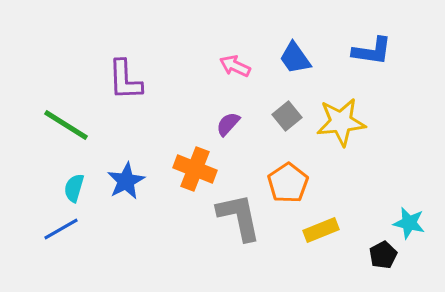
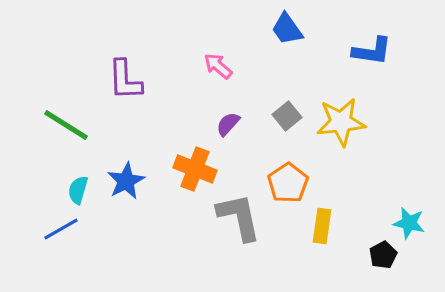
blue trapezoid: moved 8 px left, 29 px up
pink arrow: moved 17 px left; rotated 16 degrees clockwise
cyan semicircle: moved 4 px right, 2 px down
yellow rectangle: moved 1 px right, 4 px up; rotated 60 degrees counterclockwise
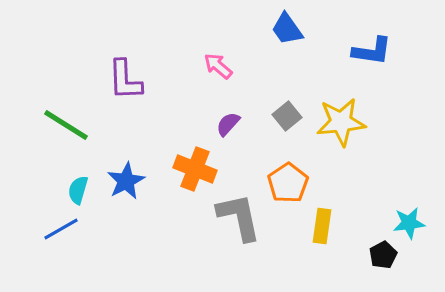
cyan star: rotated 20 degrees counterclockwise
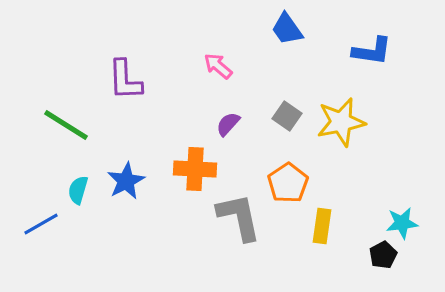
gray square: rotated 16 degrees counterclockwise
yellow star: rotated 6 degrees counterclockwise
orange cross: rotated 18 degrees counterclockwise
cyan star: moved 7 px left
blue line: moved 20 px left, 5 px up
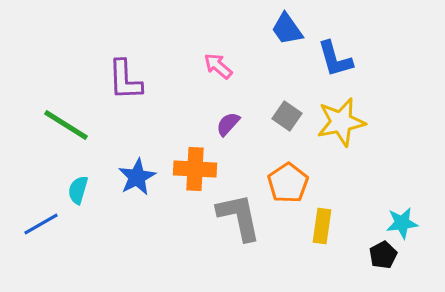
blue L-shape: moved 37 px left, 8 px down; rotated 66 degrees clockwise
blue star: moved 11 px right, 4 px up
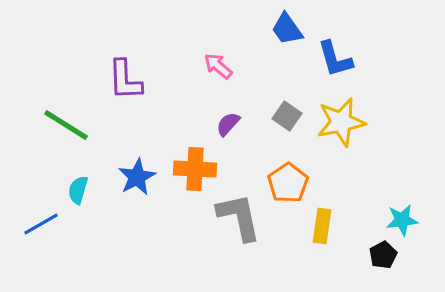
cyan star: moved 3 px up
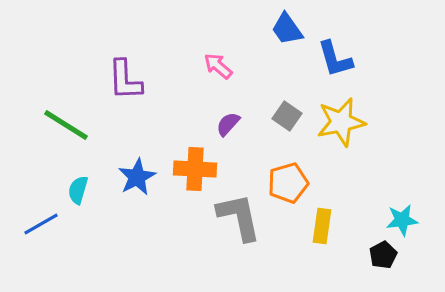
orange pentagon: rotated 18 degrees clockwise
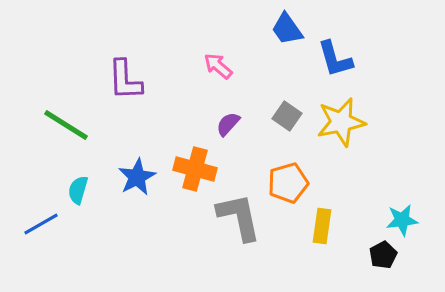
orange cross: rotated 12 degrees clockwise
